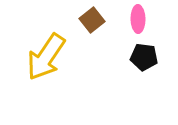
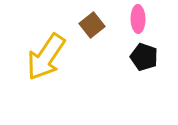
brown square: moved 5 px down
black pentagon: rotated 12 degrees clockwise
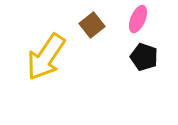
pink ellipse: rotated 24 degrees clockwise
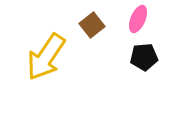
black pentagon: rotated 24 degrees counterclockwise
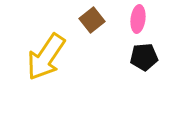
pink ellipse: rotated 16 degrees counterclockwise
brown square: moved 5 px up
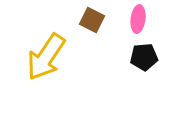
brown square: rotated 25 degrees counterclockwise
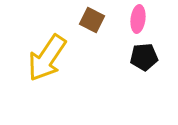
yellow arrow: moved 1 px right, 1 px down
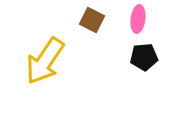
yellow arrow: moved 2 px left, 3 px down
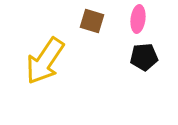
brown square: moved 1 px down; rotated 10 degrees counterclockwise
